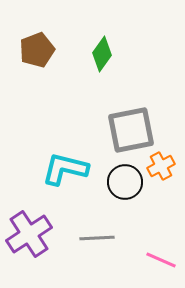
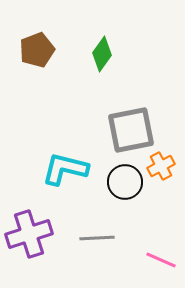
purple cross: rotated 15 degrees clockwise
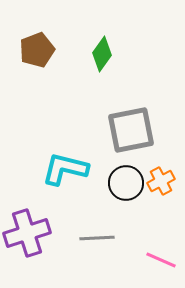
orange cross: moved 15 px down
black circle: moved 1 px right, 1 px down
purple cross: moved 2 px left, 1 px up
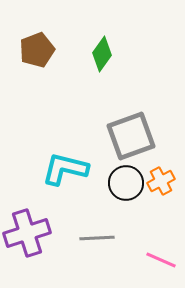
gray square: moved 6 px down; rotated 9 degrees counterclockwise
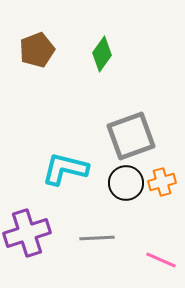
orange cross: moved 1 px right, 1 px down; rotated 12 degrees clockwise
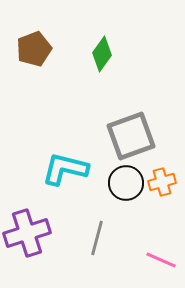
brown pentagon: moved 3 px left, 1 px up
gray line: rotated 72 degrees counterclockwise
